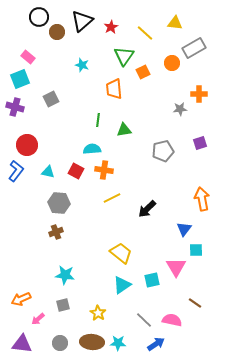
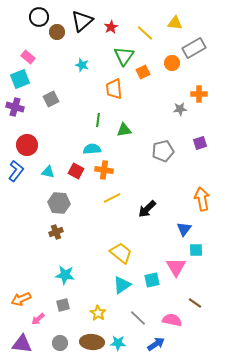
gray line at (144, 320): moved 6 px left, 2 px up
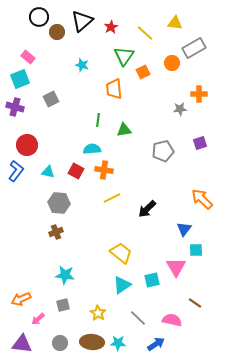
orange arrow at (202, 199): rotated 35 degrees counterclockwise
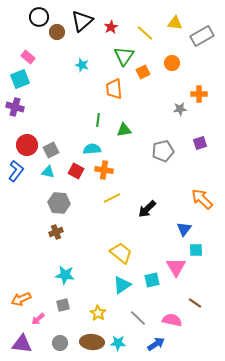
gray rectangle at (194, 48): moved 8 px right, 12 px up
gray square at (51, 99): moved 51 px down
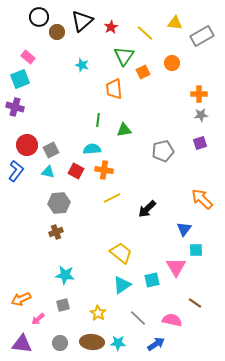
gray star at (180, 109): moved 21 px right, 6 px down
gray hexagon at (59, 203): rotated 10 degrees counterclockwise
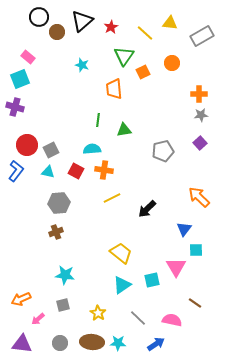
yellow triangle at (175, 23): moved 5 px left
purple square at (200, 143): rotated 24 degrees counterclockwise
orange arrow at (202, 199): moved 3 px left, 2 px up
